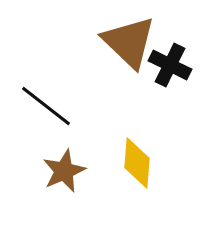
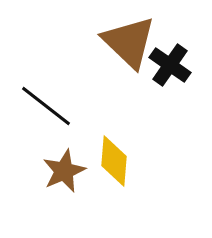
black cross: rotated 9 degrees clockwise
yellow diamond: moved 23 px left, 2 px up
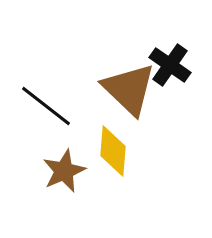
brown triangle: moved 47 px down
yellow diamond: moved 1 px left, 10 px up
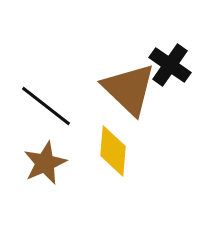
brown star: moved 19 px left, 8 px up
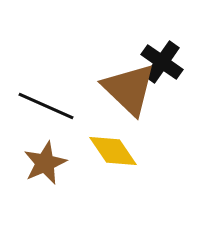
black cross: moved 8 px left, 3 px up
black line: rotated 14 degrees counterclockwise
yellow diamond: rotated 39 degrees counterclockwise
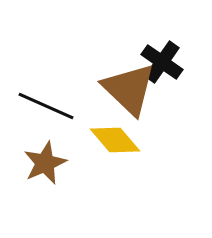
yellow diamond: moved 2 px right, 11 px up; rotated 6 degrees counterclockwise
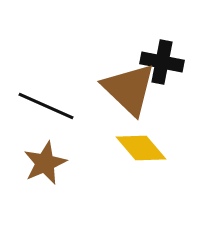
black cross: rotated 24 degrees counterclockwise
yellow diamond: moved 26 px right, 8 px down
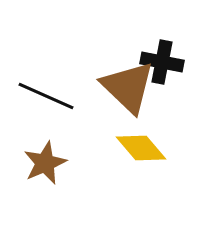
brown triangle: moved 1 px left, 2 px up
black line: moved 10 px up
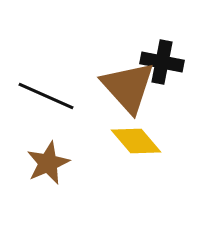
brown triangle: rotated 4 degrees clockwise
yellow diamond: moved 5 px left, 7 px up
brown star: moved 3 px right
